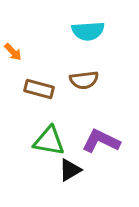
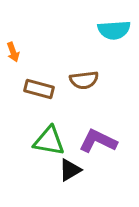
cyan semicircle: moved 26 px right, 1 px up
orange arrow: rotated 24 degrees clockwise
purple L-shape: moved 3 px left
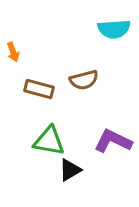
cyan semicircle: moved 1 px up
brown semicircle: rotated 8 degrees counterclockwise
purple L-shape: moved 15 px right
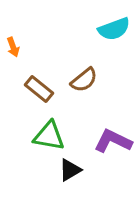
cyan semicircle: rotated 16 degrees counterclockwise
orange arrow: moved 5 px up
brown semicircle: rotated 24 degrees counterclockwise
brown rectangle: rotated 24 degrees clockwise
green triangle: moved 5 px up
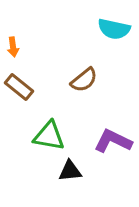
cyan semicircle: rotated 32 degrees clockwise
orange arrow: rotated 12 degrees clockwise
brown rectangle: moved 20 px left, 2 px up
black triangle: moved 1 px down; rotated 25 degrees clockwise
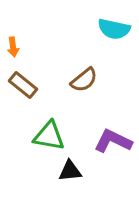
brown rectangle: moved 4 px right, 2 px up
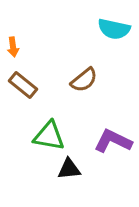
black triangle: moved 1 px left, 2 px up
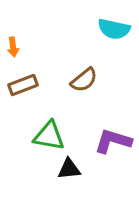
brown rectangle: rotated 60 degrees counterclockwise
purple L-shape: rotated 9 degrees counterclockwise
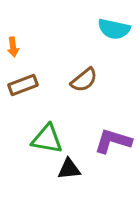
green triangle: moved 2 px left, 3 px down
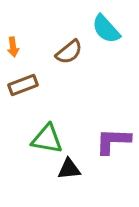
cyan semicircle: moved 8 px left; rotated 36 degrees clockwise
brown semicircle: moved 15 px left, 28 px up
purple L-shape: rotated 15 degrees counterclockwise
